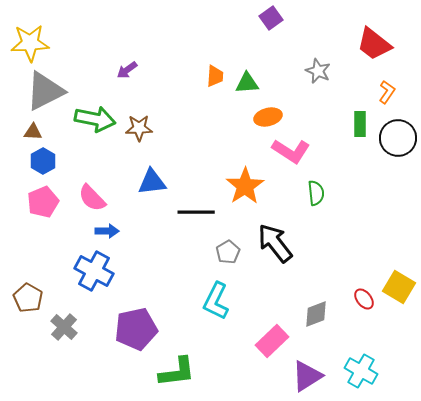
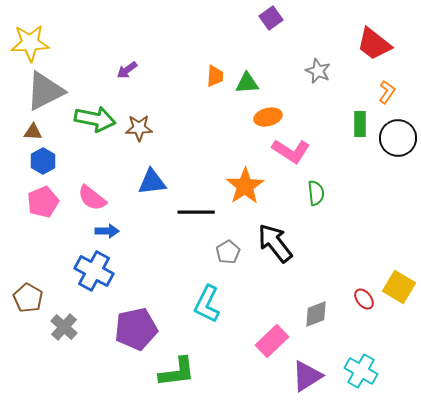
pink semicircle: rotated 8 degrees counterclockwise
cyan L-shape: moved 9 px left, 3 px down
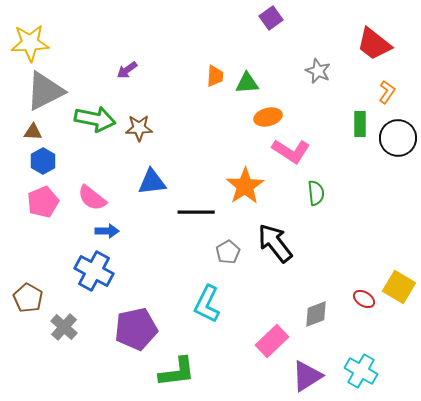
red ellipse: rotated 20 degrees counterclockwise
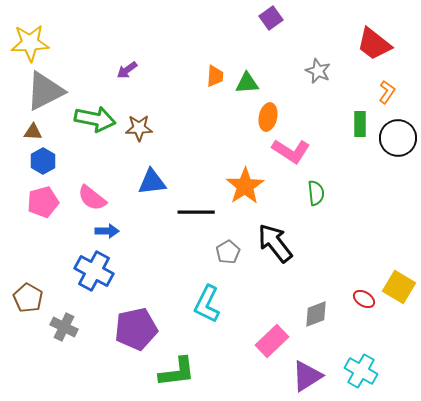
orange ellipse: rotated 64 degrees counterclockwise
pink pentagon: rotated 8 degrees clockwise
gray cross: rotated 16 degrees counterclockwise
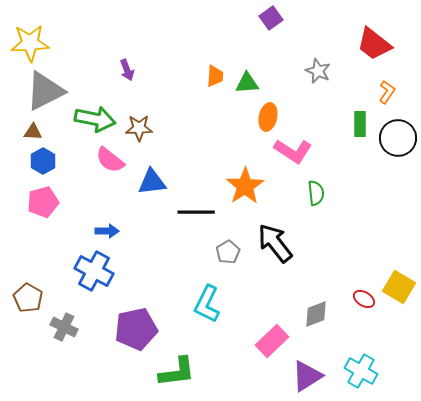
purple arrow: rotated 75 degrees counterclockwise
pink L-shape: moved 2 px right
pink semicircle: moved 18 px right, 38 px up
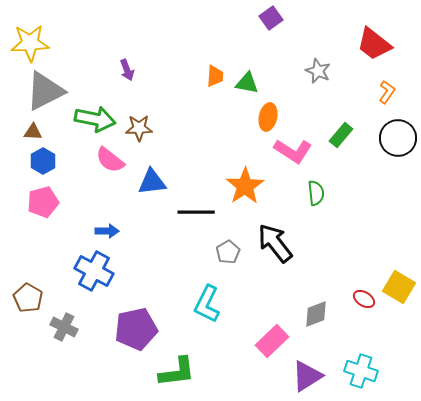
green triangle: rotated 15 degrees clockwise
green rectangle: moved 19 px left, 11 px down; rotated 40 degrees clockwise
cyan cross: rotated 12 degrees counterclockwise
